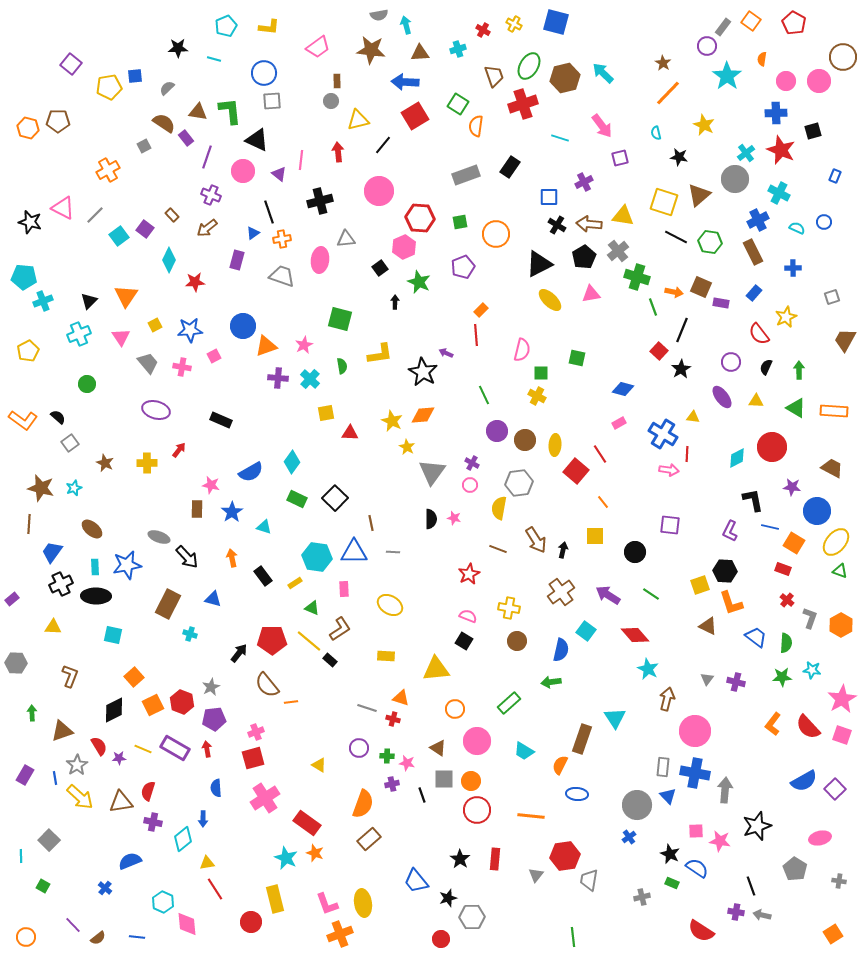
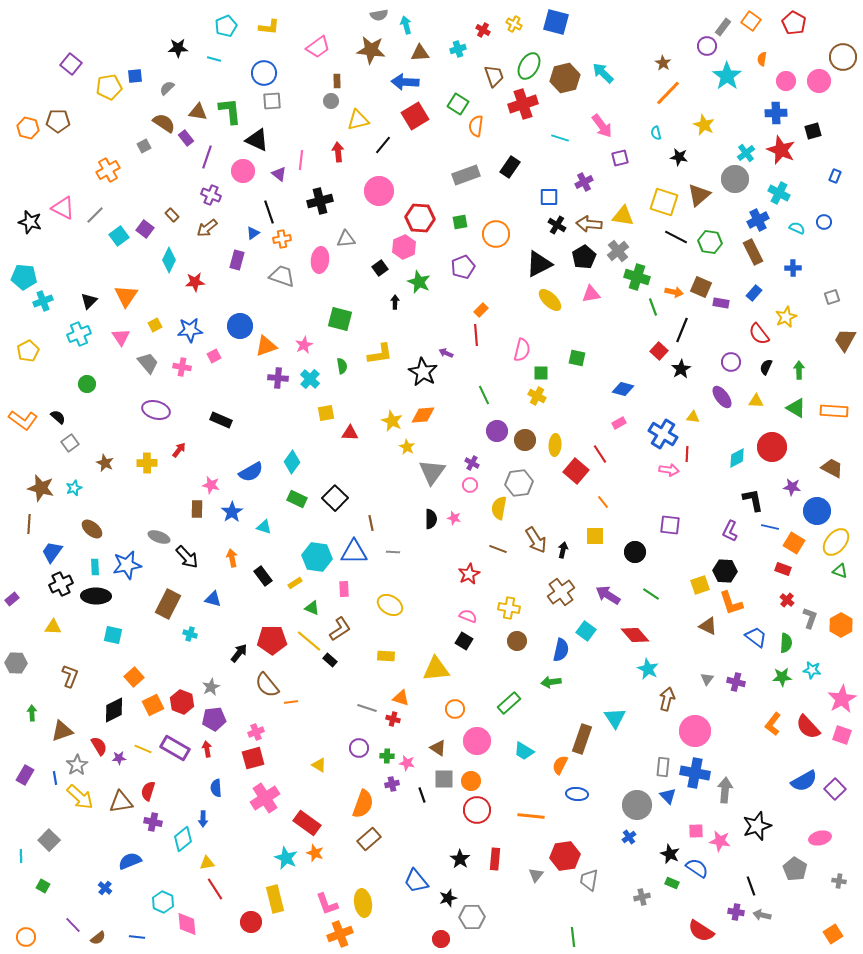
blue circle at (243, 326): moved 3 px left
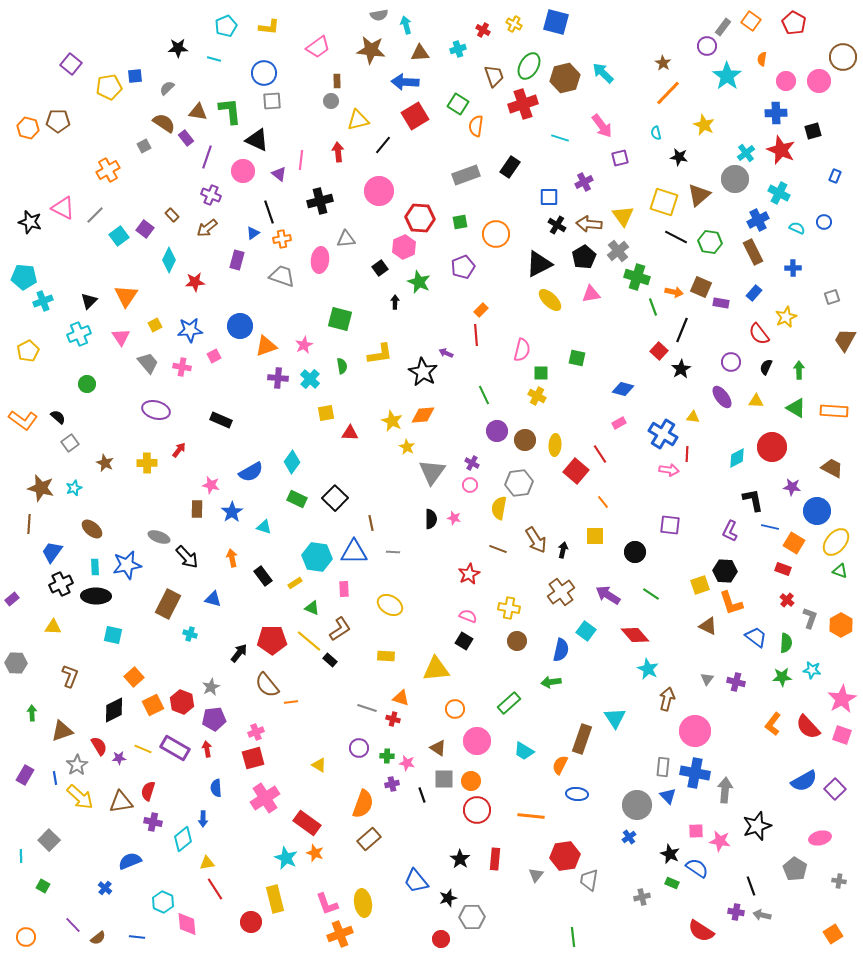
yellow triangle at (623, 216): rotated 45 degrees clockwise
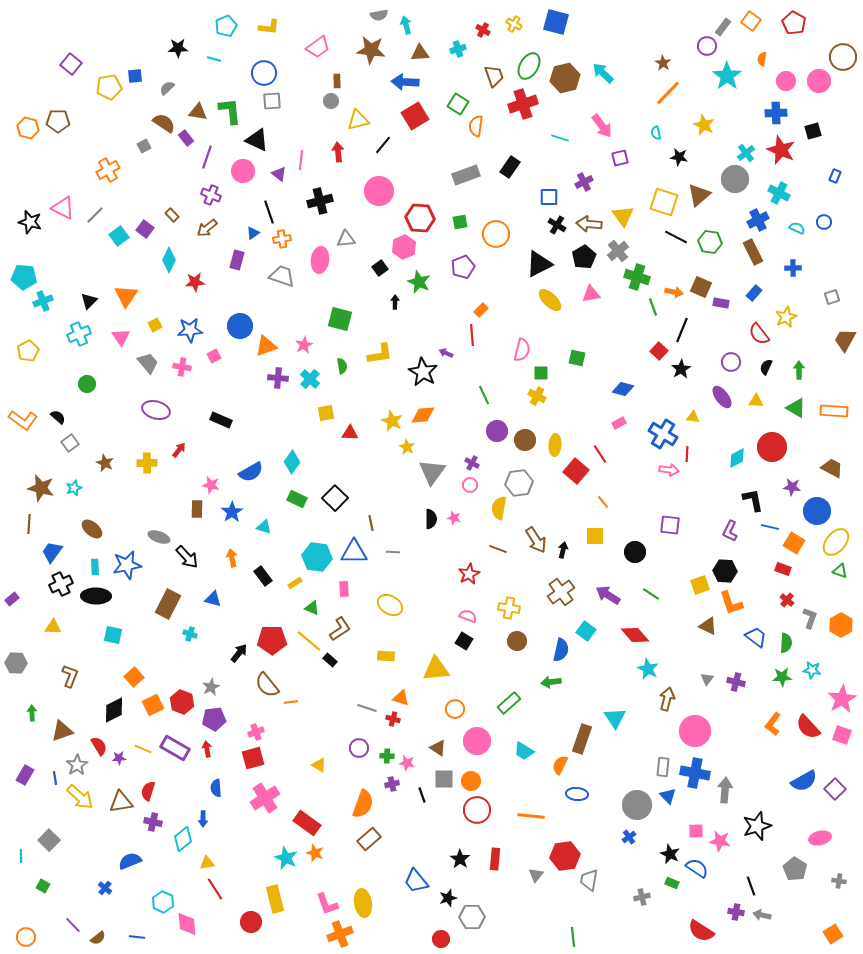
red line at (476, 335): moved 4 px left
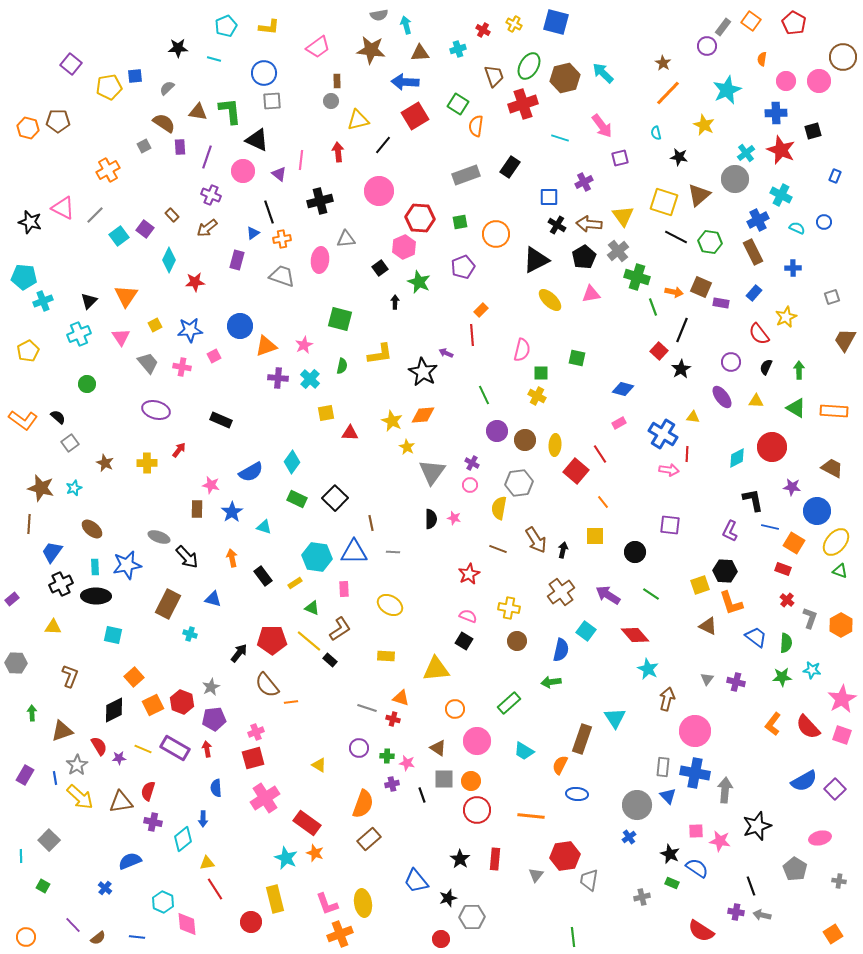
cyan star at (727, 76): moved 14 px down; rotated 12 degrees clockwise
purple rectangle at (186, 138): moved 6 px left, 9 px down; rotated 35 degrees clockwise
cyan cross at (779, 193): moved 2 px right, 2 px down
black triangle at (539, 264): moved 3 px left, 4 px up
green semicircle at (342, 366): rotated 21 degrees clockwise
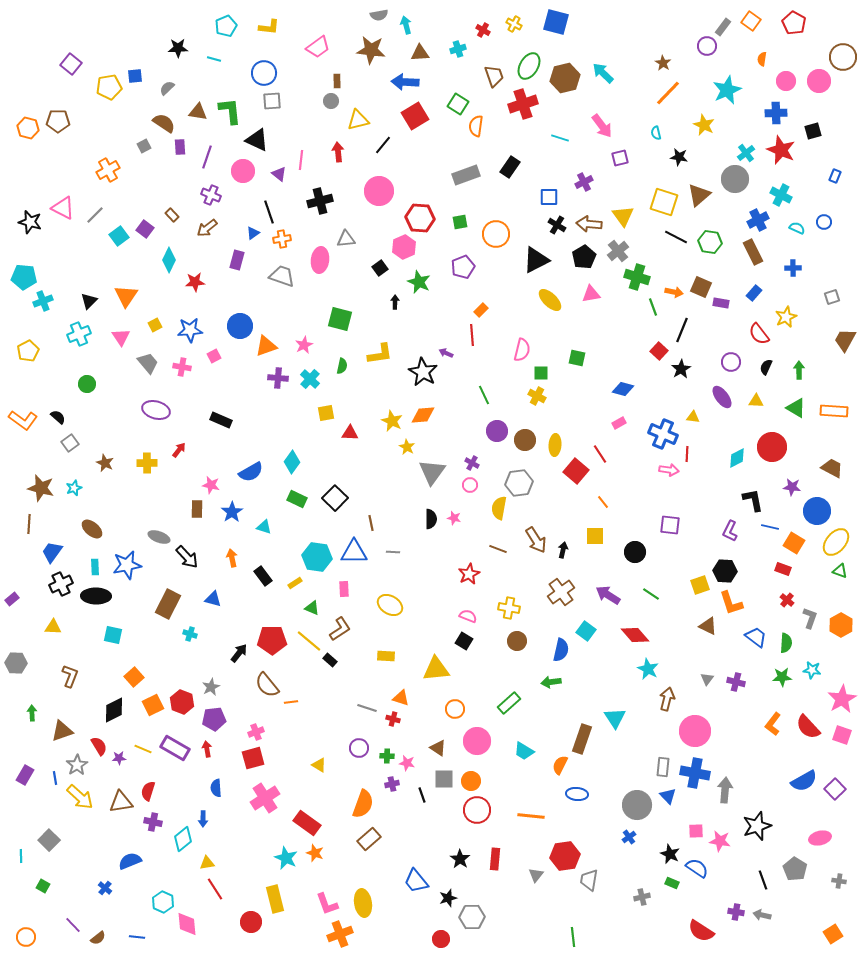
blue cross at (663, 434): rotated 8 degrees counterclockwise
black line at (751, 886): moved 12 px right, 6 px up
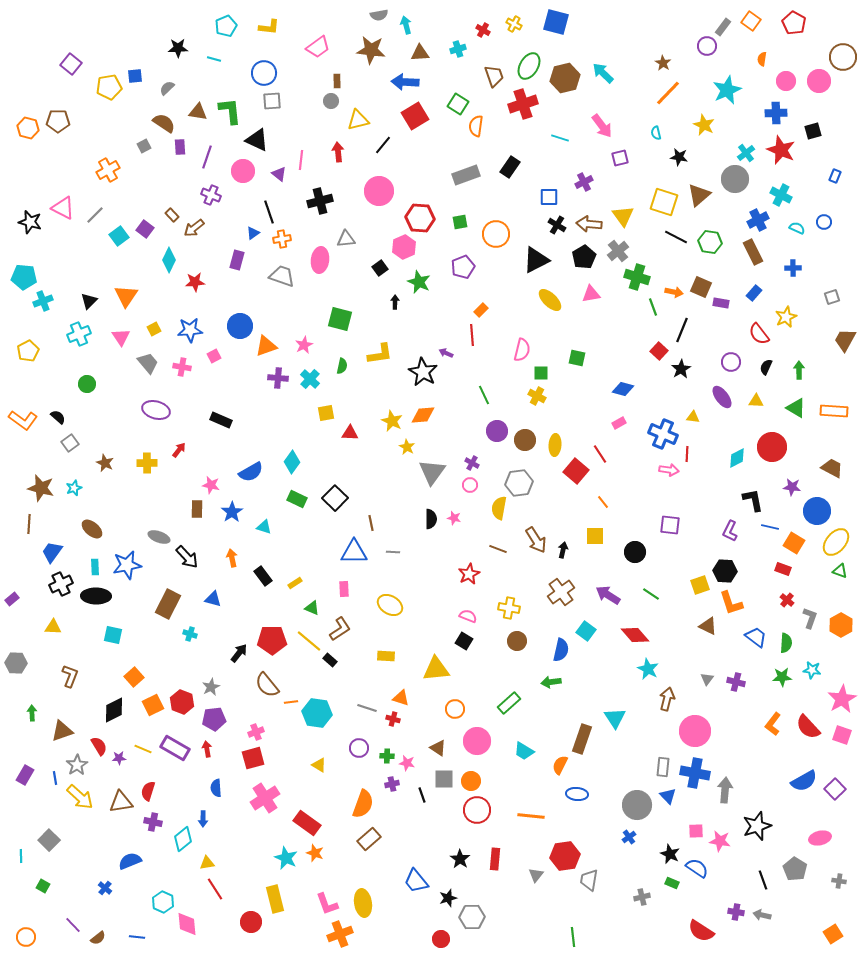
brown arrow at (207, 228): moved 13 px left
yellow square at (155, 325): moved 1 px left, 4 px down
cyan hexagon at (317, 557): moved 156 px down
